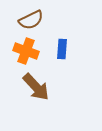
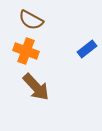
brown semicircle: rotated 55 degrees clockwise
blue rectangle: moved 25 px right; rotated 48 degrees clockwise
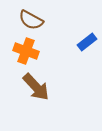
blue rectangle: moved 7 px up
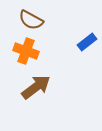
brown arrow: rotated 84 degrees counterclockwise
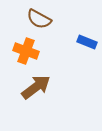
brown semicircle: moved 8 px right, 1 px up
blue rectangle: rotated 60 degrees clockwise
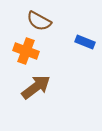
brown semicircle: moved 2 px down
blue rectangle: moved 2 px left
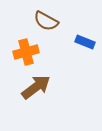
brown semicircle: moved 7 px right
orange cross: moved 1 px down; rotated 35 degrees counterclockwise
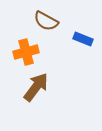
blue rectangle: moved 2 px left, 3 px up
brown arrow: rotated 16 degrees counterclockwise
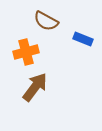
brown arrow: moved 1 px left
